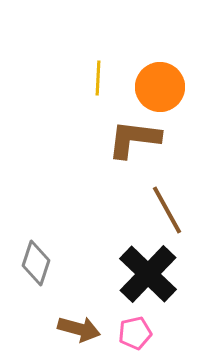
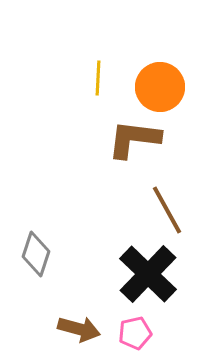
gray diamond: moved 9 px up
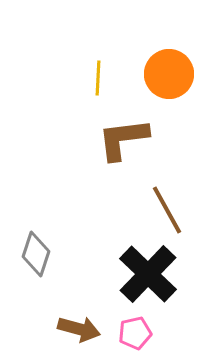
orange circle: moved 9 px right, 13 px up
brown L-shape: moved 11 px left; rotated 14 degrees counterclockwise
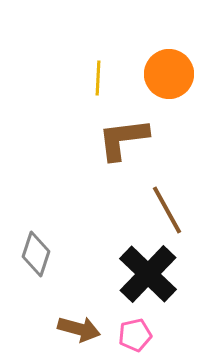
pink pentagon: moved 2 px down
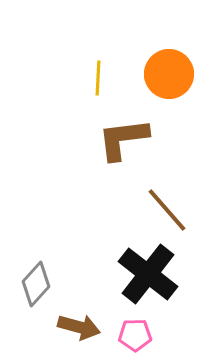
brown line: rotated 12 degrees counterclockwise
gray diamond: moved 30 px down; rotated 24 degrees clockwise
black cross: rotated 6 degrees counterclockwise
brown arrow: moved 2 px up
pink pentagon: rotated 12 degrees clockwise
